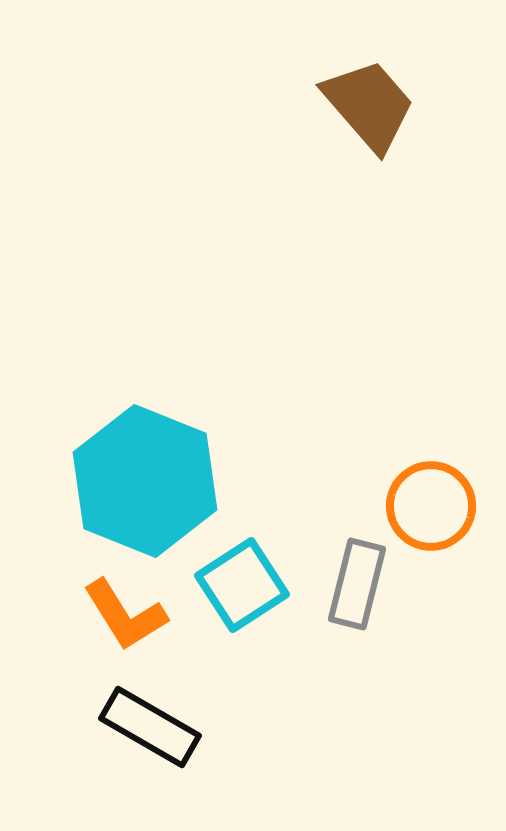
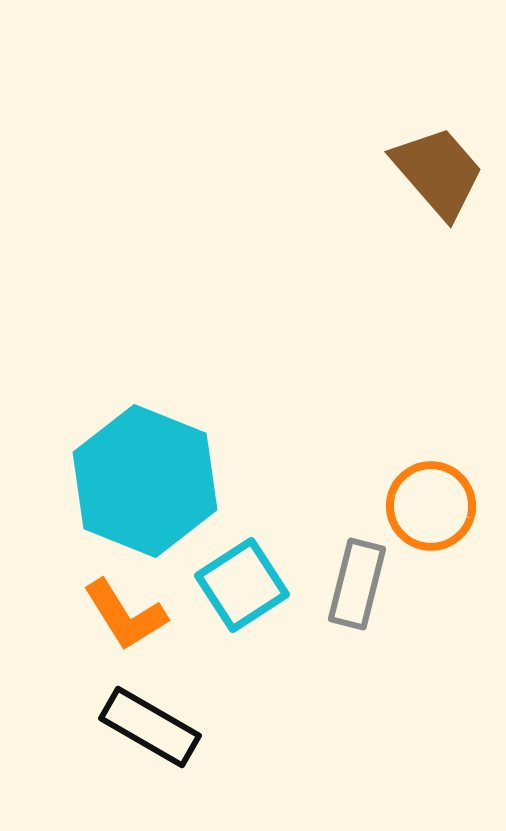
brown trapezoid: moved 69 px right, 67 px down
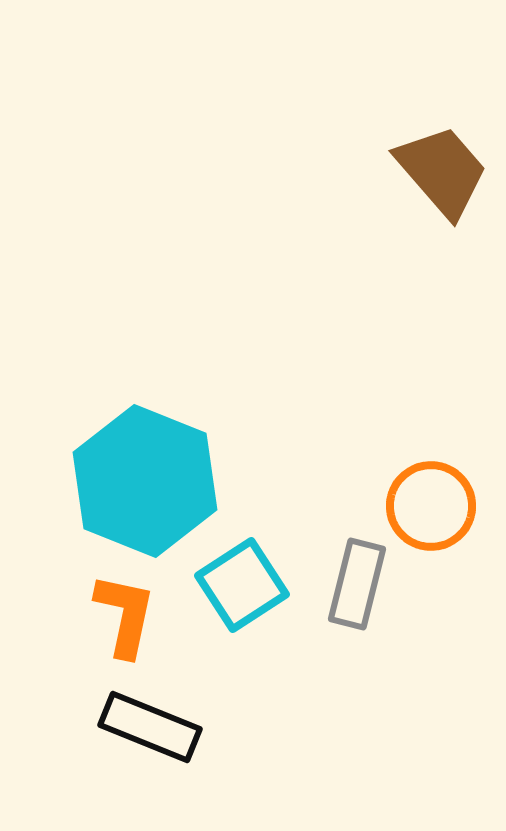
brown trapezoid: moved 4 px right, 1 px up
orange L-shape: rotated 136 degrees counterclockwise
black rectangle: rotated 8 degrees counterclockwise
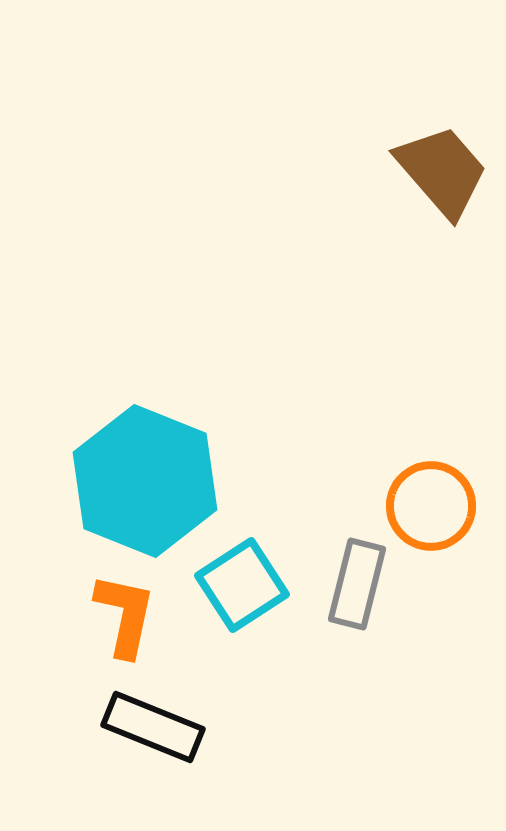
black rectangle: moved 3 px right
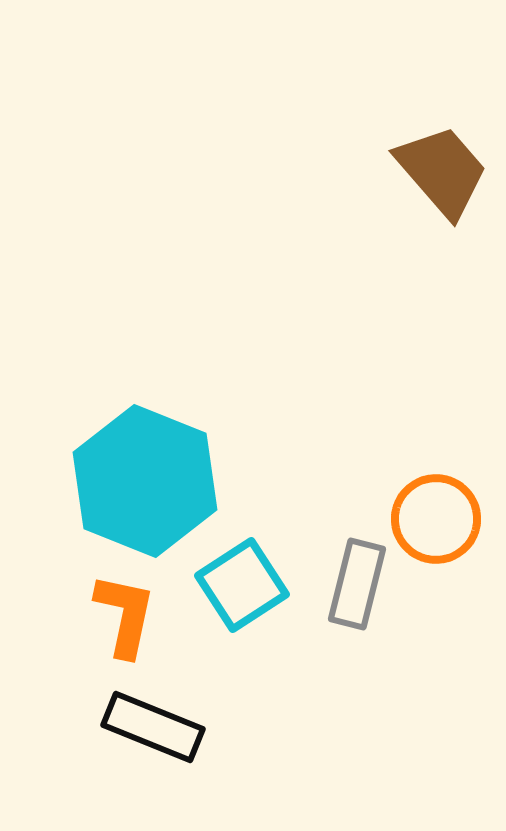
orange circle: moved 5 px right, 13 px down
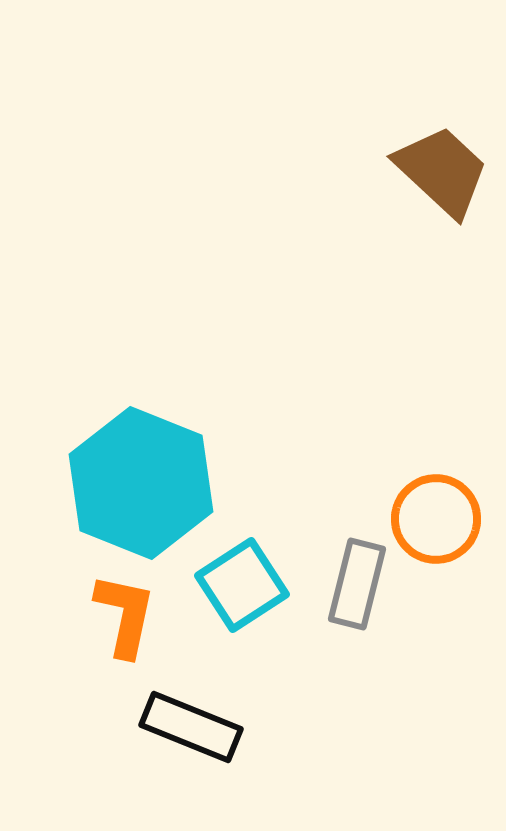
brown trapezoid: rotated 6 degrees counterclockwise
cyan hexagon: moved 4 px left, 2 px down
black rectangle: moved 38 px right
